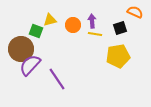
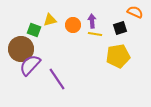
green square: moved 2 px left, 1 px up
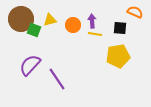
black square: rotated 24 degrees clockwise
brown circle: moved 30 px up
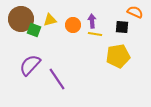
black square: moved 2 px right, 1 px up
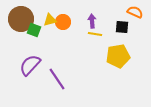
orange circle: moved 10 px left, 3 px up
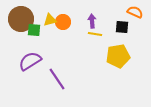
green square: rotated 16 degrees counterclockwise
purple semicircle: moved 4 px up; rotated 15 degrees clockwise
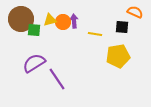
purple arrow: moved 18 px left
purple semicircle: moved 4 px right, 2 px down
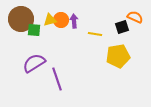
orange semicircle: moved 5 px down
orange circle: moved 2 px left, 2 px up
black square: rotated 24 degrees counterclockwise
purple line: rotated 15 degrees clockwise
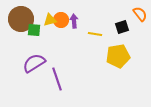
orange semicircle: moved 5 px right, 3 px up; rotated 28 degrees clockwise
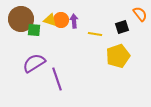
yellow triangle: rotated 32 degrees clockwise
yellow pentagon: rotated 10 degrees counterclockwise
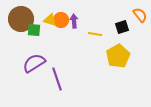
orange semicircle: moved 1 px down
yellow pentagon: rotated 10 degrees counterclockwise
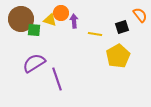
orange circle: moved 7 px up
